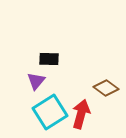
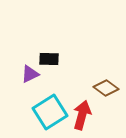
purple triangle: moved 6 px left, 7 px up; rotated 24 degrees clockwise
red arrow: moved 1 px right, 1 px down
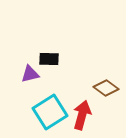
purple triangle: rotated 12 degrees clockwise
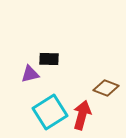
brown diamond: rotated 15 degrees counterclockwise
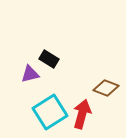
black rectangle: rotated 30 degrees clockwise
red arrow: moved 1 px up
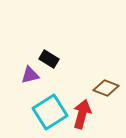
purple triangle: moved 1 px down
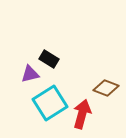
purple triangle: moved 1 px up
cyan square: moved 9 px up
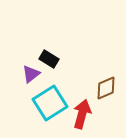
purple triangle: moved 1 px right; rotated 24 degrees counterclockwise
brown diamond: rotated 45 degrees counterclockwise
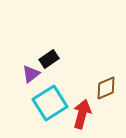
black rectangle: rotated 66 degrees counterclockwise
